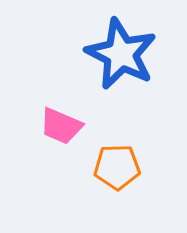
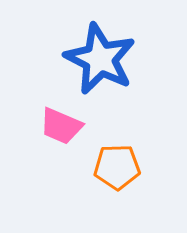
blue star: moved 21 px left, 5 px down
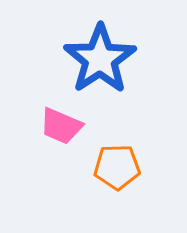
blue star: rotated 12 degrees clockwise
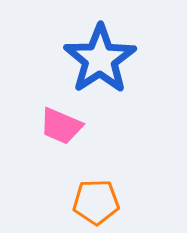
orange pentagon: moved 21 px left, 35 px down
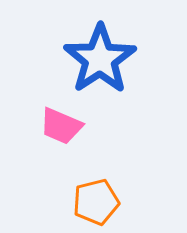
orange pentagon: rotated 12 degrees counterclockwise
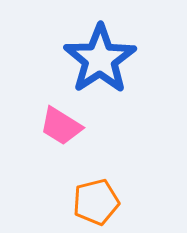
pink trapezoid: rotated 9 degrees clockwise
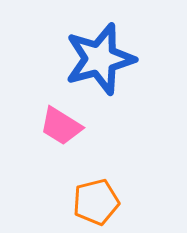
blue star: rotated 18 degrees clockwise
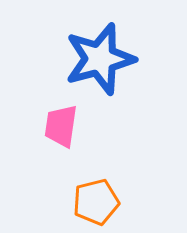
pink trapezoid: rotated 66 degrees clockwise
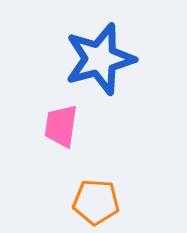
orange pentagon: rotated 18 degrees clockwise
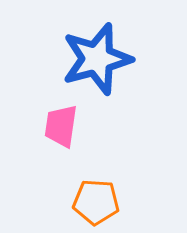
blue star: moved 3 px left
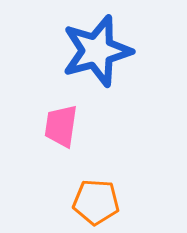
blue star: moved 8 px up
